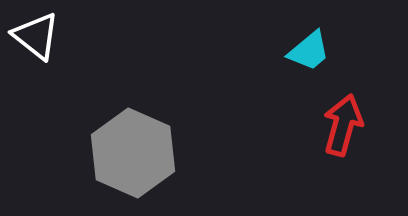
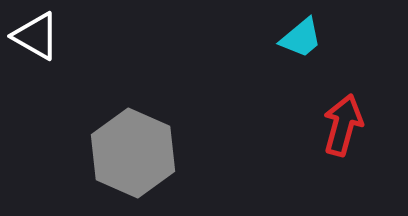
white triangle: rotated 8 degrees counterclockwise
cyan trapezoid: moved 8 px left, 13 px up
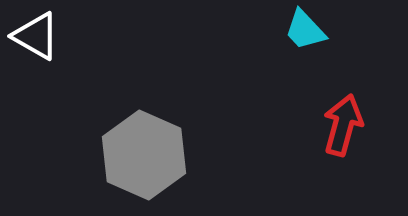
cyan trapezoid: moved 4 px right, 8 px up; rotated 87 degrees clockwise
gray hexagon: moved 11 px right, 2 px down
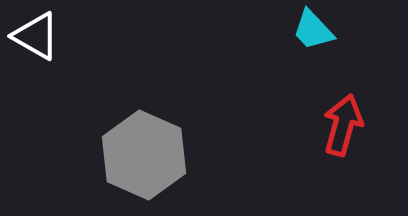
cyan trapezoid: moved 8 px right
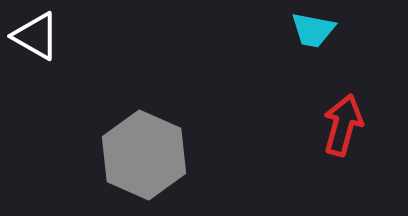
cyan trapezoid: rotated 36 degrees counterclockwise
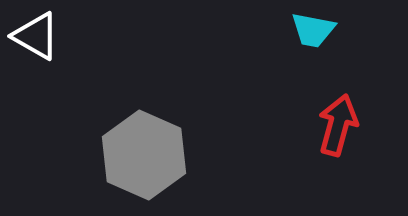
red arrow: moved 5 px left
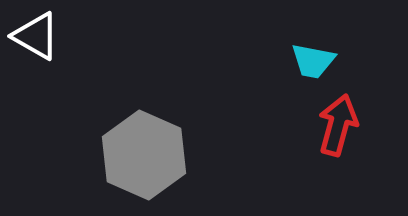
cyan trapezoid: moved 31 px down
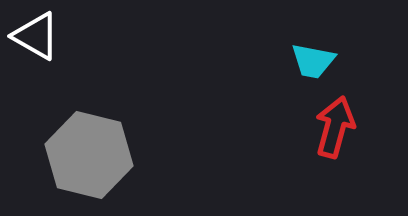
red arrow: moved 3 px left, 2 px down
gray hexagon: moved 55 px left; rotated 10 degrees counterclockwise
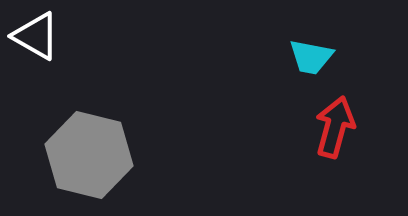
cyan trapezoid: moved 2 px left, 4 px up
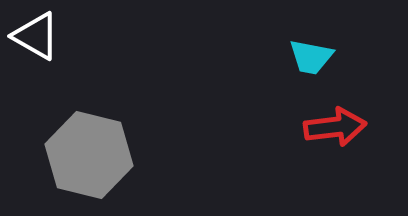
red arrow: rotated 68 degrees clockwise
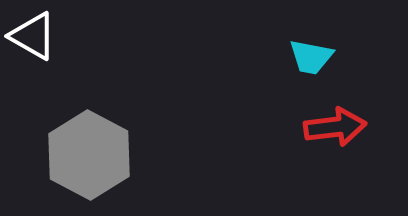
white triangle: moved 3 px left
gray hexagon: rotated 14 degrees clockwise
